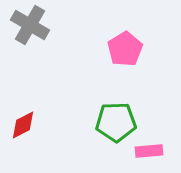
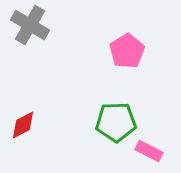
pink pentagon: moved 2 px right, 2 px down
pink rectangle: rotated 32 degrees clockwise
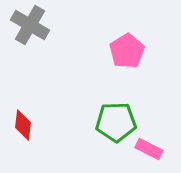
red diamond: rotated 56 degrees counterclockwise
pink rectangle: moved 2 px up
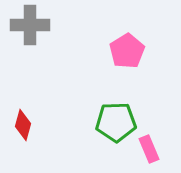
gray cross: rotated 30 degrees counterclockwise
red diamond: rotated 8 degrees clockwise
pink rectangle: rotated 40 degrees clockwise
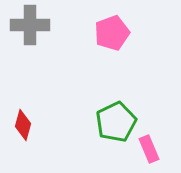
pink pentagon: moved 15 px left, 18 px up; rotated 12 degrees clockwise
green pentagon: rotated 24 degrees counterclockwise
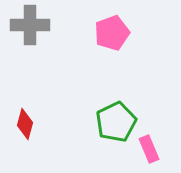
red diamond: moved 2 px right, 1 px up
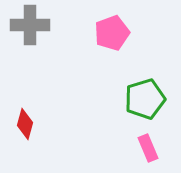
green pentagon: moved 29 px right, 23 px up; rotated 9 degrees clockwise
pink rectangle: moved 1 px left, 1 px up
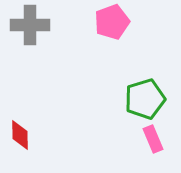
pink pentagon: moved 11 px up
red diamond: moved 5 px left, 11 px down; rotated 16 degrees counterclockwise
pink rectangle: moved 5 px right, 9 px up
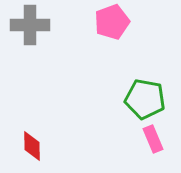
green pentagon: rotated 27 degrees clockwise
red diamond: moved 12 px right, 11 px down
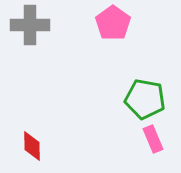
pink pentagon: moved 1 px right, 1 px down; rotated 16 degrees counterclockwise
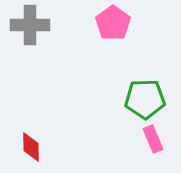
green pentagon: rotated 12 degrees counterclockwise
red diamond: moved 1 px left, 1 px down
